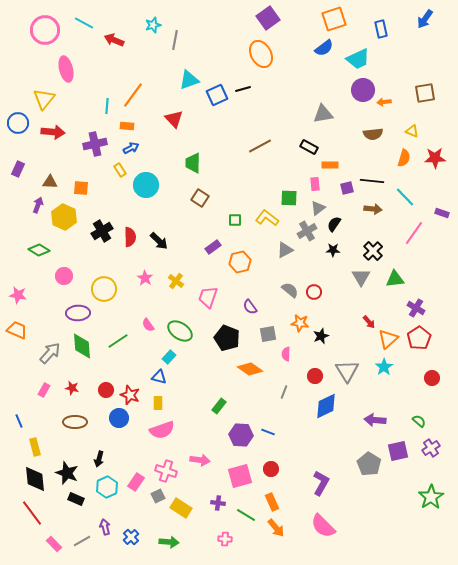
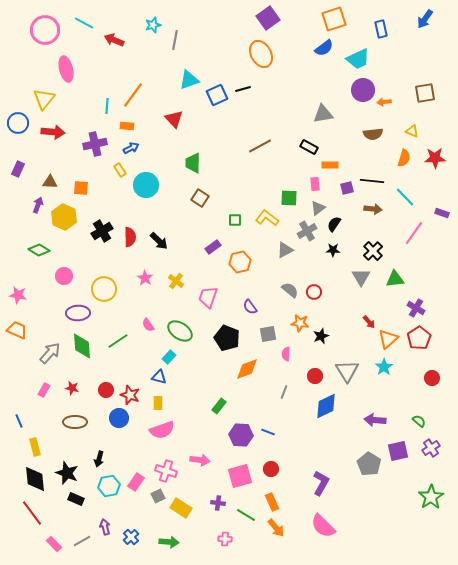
orange diamond at (250, 369): moved 3 px left; rotated 55 degrees counterclockwise
cyan hexagon at (107, 487): moved 2 px right, 1 px up; rotated 15 degrees clockwise
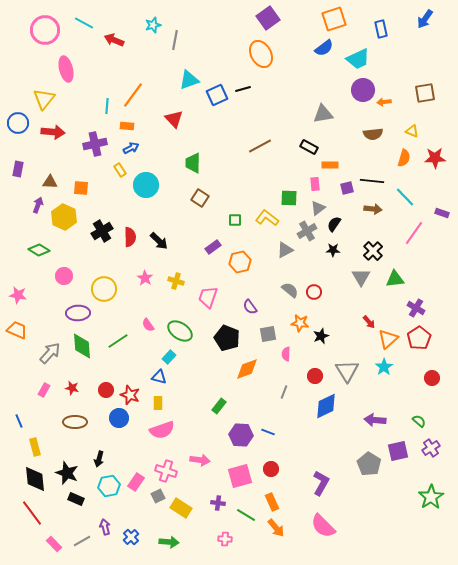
purple rectangle at (18, 169): rotated 14 degrees counterclockwise
yellow cross at (176, 281): rotated 21 degrees counterclockwise
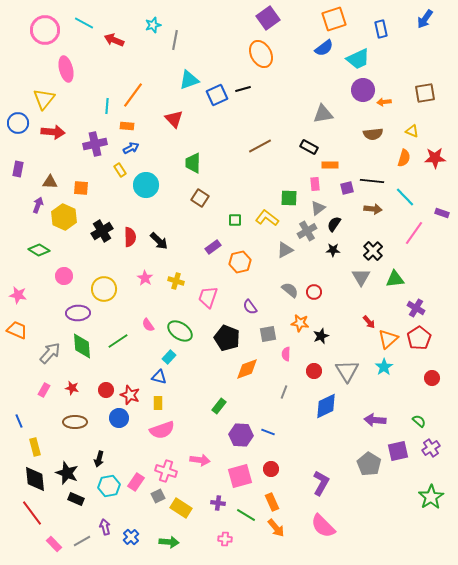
red circle at (315, 376): moved 1 px left, 5 px up
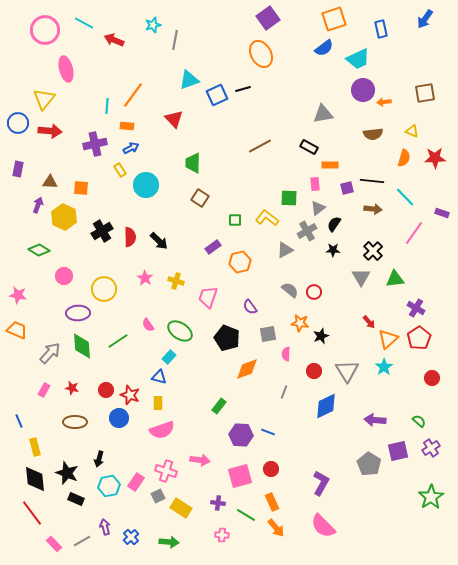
red arrow at (53, 132): moved 3 px left, 1 px up
pink cross at (225, 539): moved 3 px left, 4 px up
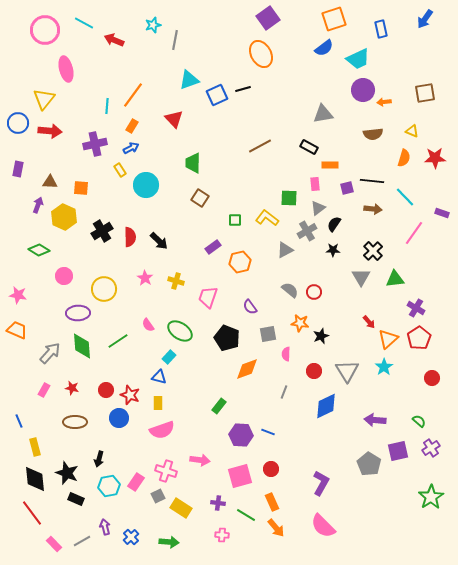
orange rectangle at (127, 126): moved 5 px right; rotated 64 degrees counterclockwise
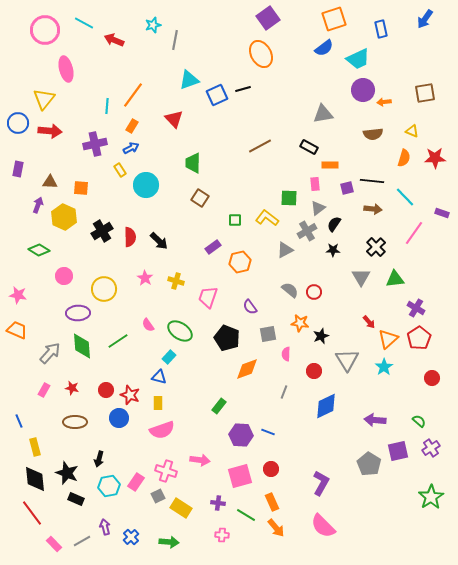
black cross at (373, 251): moved 3 px right, 4 px up
gray triangle at (347, 371): moved 11 px up
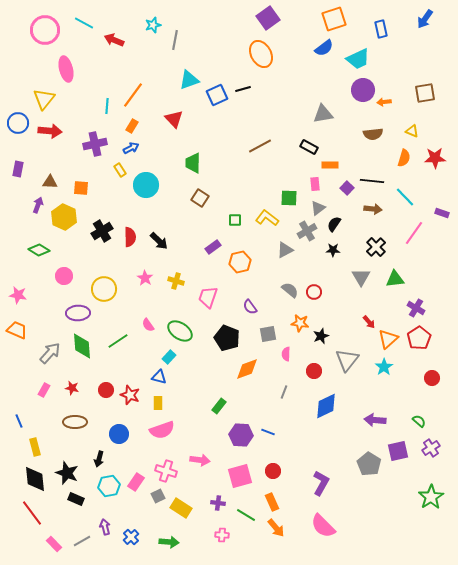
purple square at (347, 188): rotated 32 degrees counterclockwise
gray triangle at (347, 360): rotated 10 degrees clockwise
blue circle at (119, 418): moved 16 px down
red circle at (271, 469): moved 2 px right, 2 px down
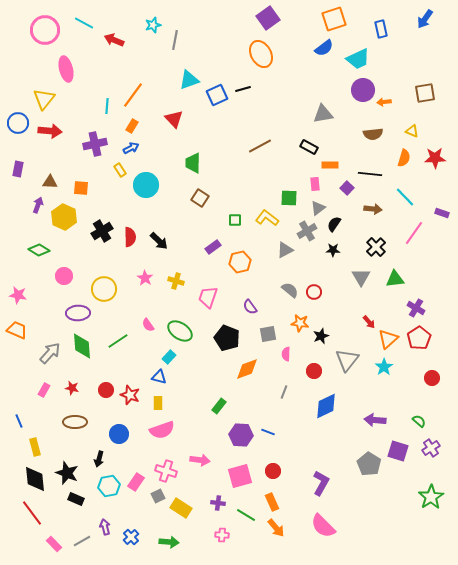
black line at (372, 181): moved 2 px left, 7 px up
purple square at (398, 451): rotated 30 degrees clockwise
